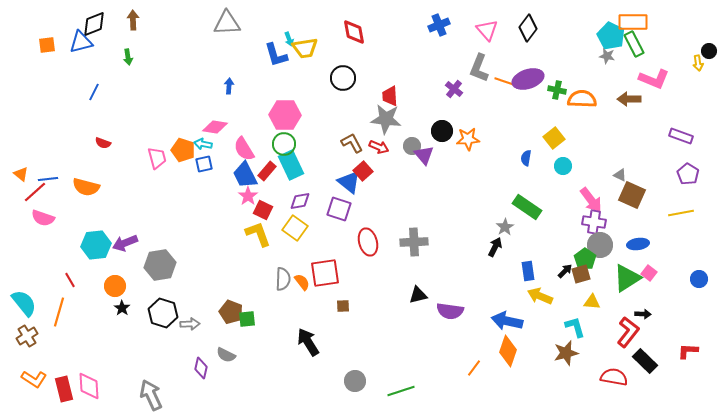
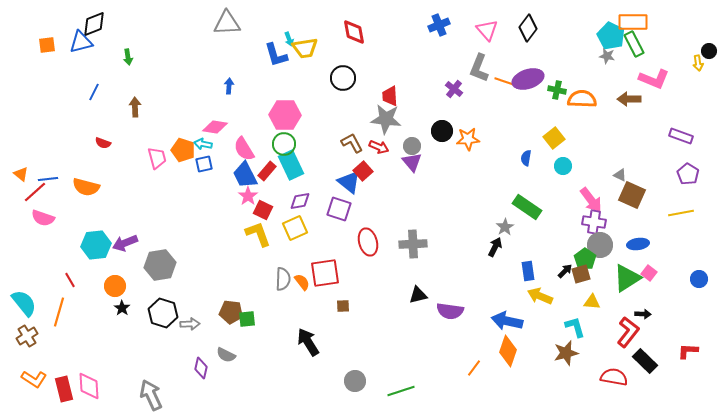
brown arrow at (133, 20): moved 2 px right, 87 px down
purple triangle at (424, 155): moved 12 px left, 7 px down
yellow square at (295, 228): rotated 30 degrees clockwise
gray cross at (414, 242): moved 1 px left, 2 px down
brown pentagon at (231, 312): rotated 15 degrees counterclockwise
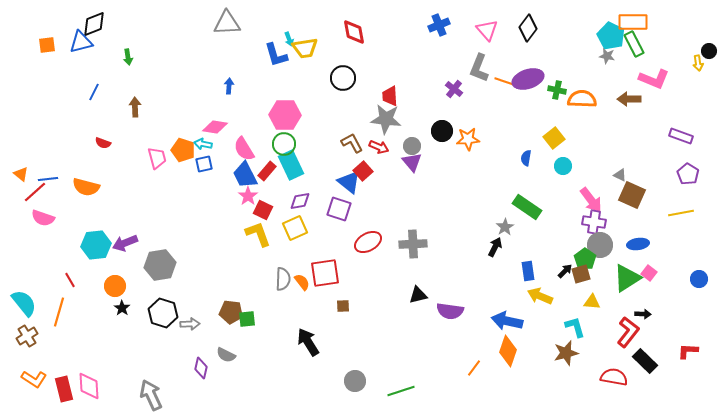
red ellipse at (368, 242): rotated 76 degrees clockwise
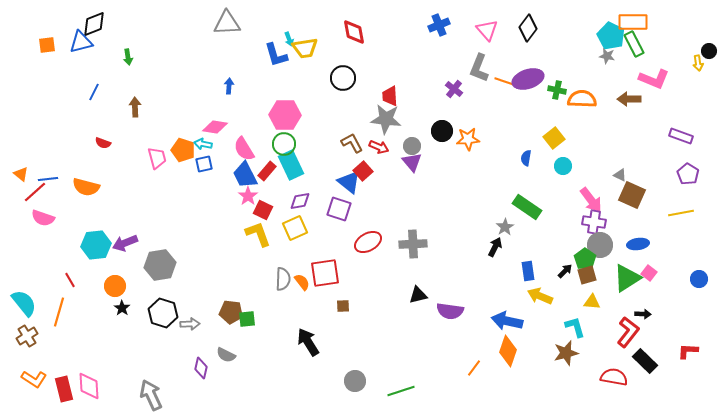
brown square at (581, 274): moved 6 px right, 1 px down
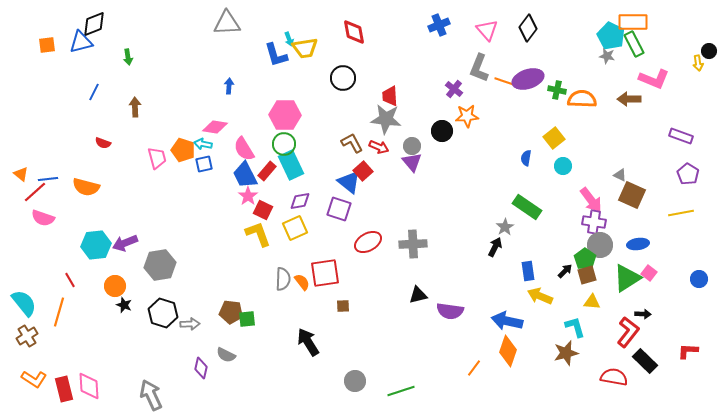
orange star at (468, 139): moved 1 px left, 23 px up
black star at (122, 308): moved 2 px right, 3 px up; rotated 14 degrees counterclockwise
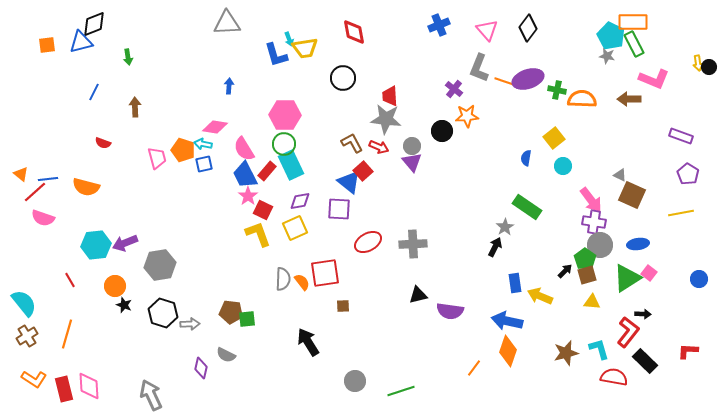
black circle at (709, 51): moved 16 px down
purple square at (339, 209): rotated 15 degrees counterclockwise
blue rectangle at (528, 271): moved 13 px left, 12 px down
orange line at (59, 312): moved 8 px right, 22 px down
cyan L-shape at (575, 327): moved 24 px right, 22 px down
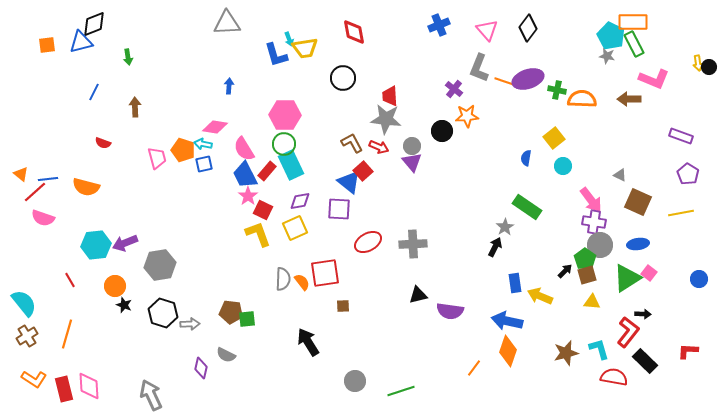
brown square at (632, 195): moved 6 px right, 7 px down
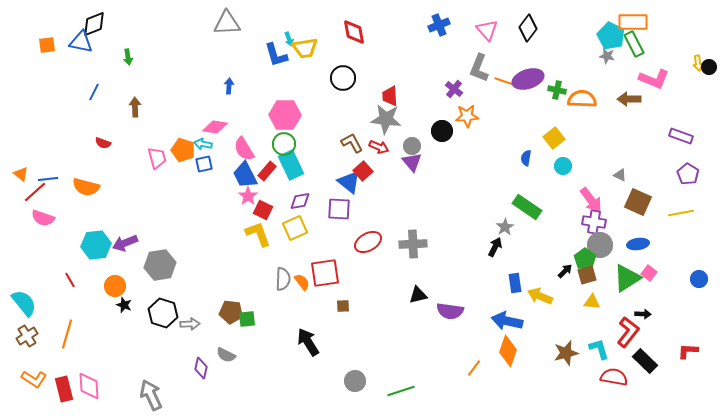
blue triangle at (81, 42): rotated 25 degrees clockwise
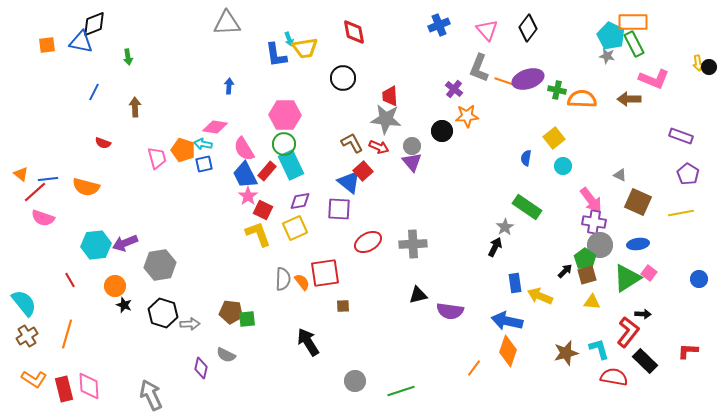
blue L-shape at (276, 55): rotated 8 degrees clockwise
